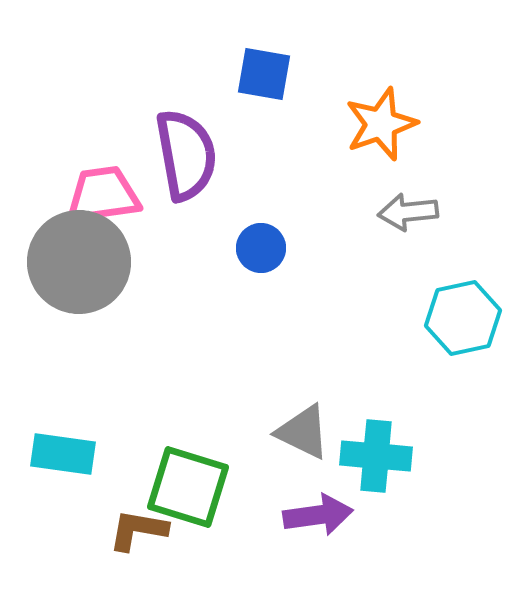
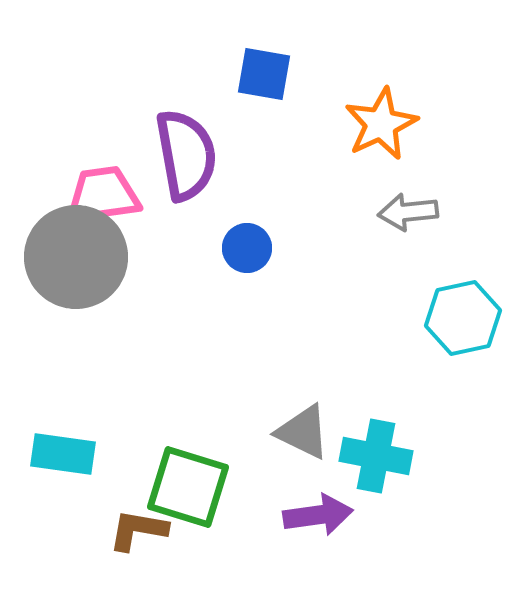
orange star: rotated 6 degrees counterclockwise
blue circle: moved 14 px left
gray circle: moved 3 px left, 5 px up
cyan cross: rotated 6 degrees clockwise
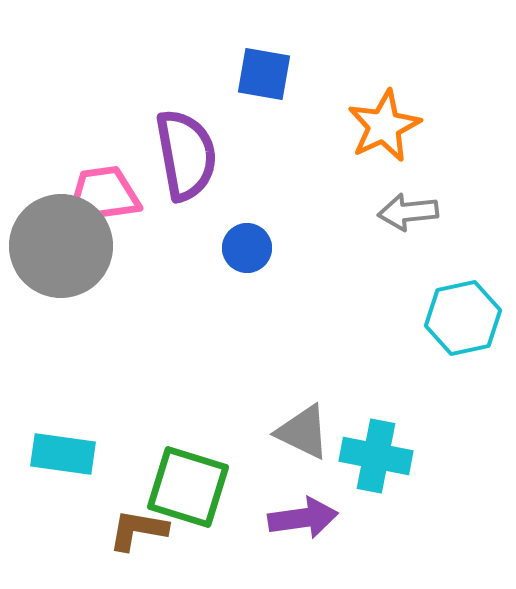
orange star: moved 3 px right, 2 px down
gray circle: moved 15 px left, 11 px up
purple arrow: moved 15 px left, 3 px down
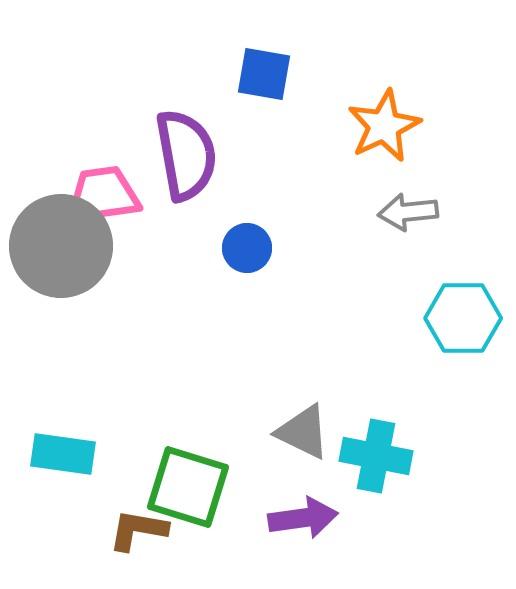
cyan hexagon: rotated 12 degrees clockwise
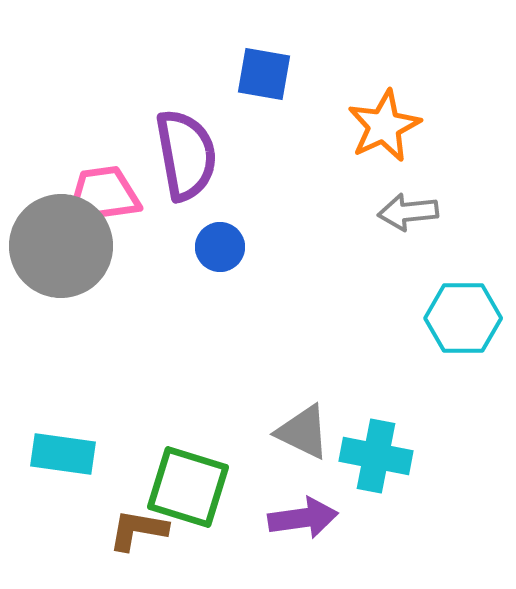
blue circle: moved 27 px left, 1 px up
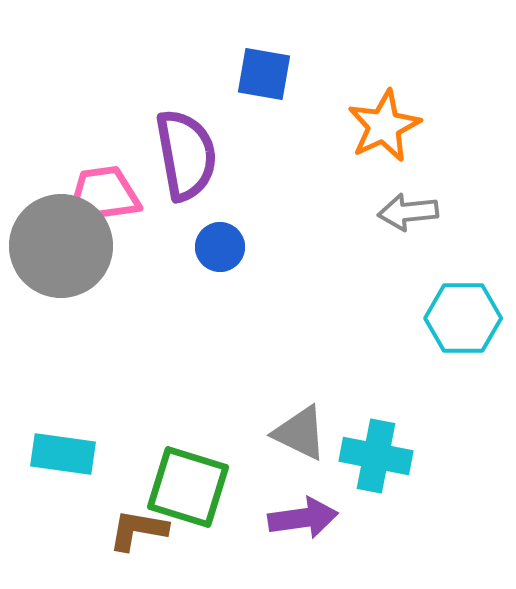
gray triangle: moved 3 px left, 1 px down
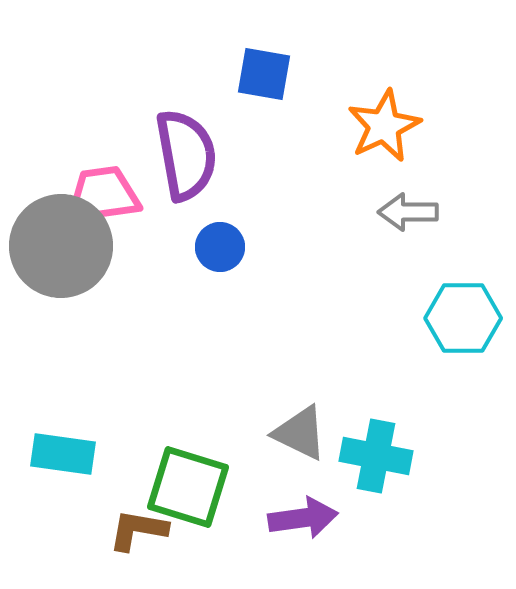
gray arrow: rotated 6 degrees clockwise
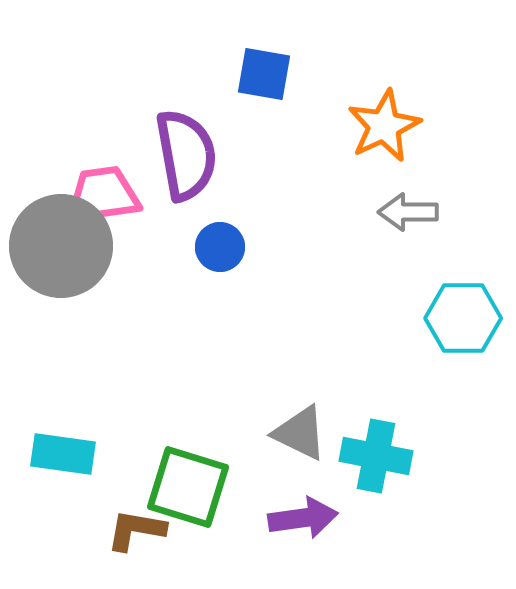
brown L-shape: moved 2 px left
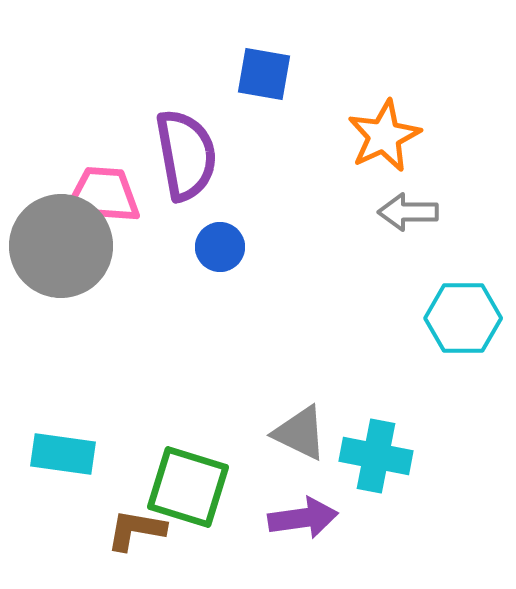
orange star: moved 10 px down
pink trapezoid: rotated 12 degrees clockwise
